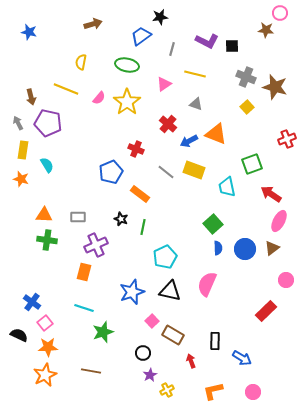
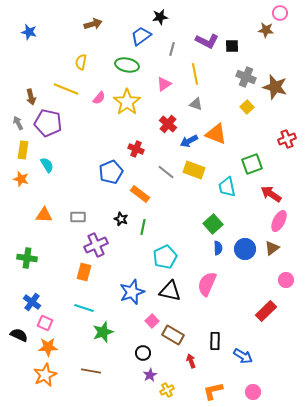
yellow line at (195, 74): rotated 65 degrees clockwise
green cross at (47, 240): moved 20 px left, 18 px down
pink square at (45, 323): rotated 28 degrees counterclockwise
blue arrow at (242, 358): moved 1 px right, 2 px up
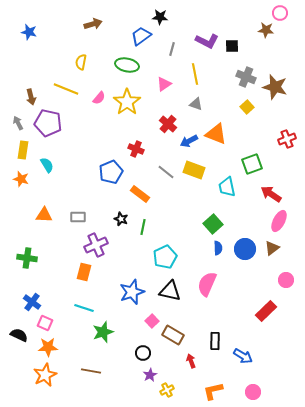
black star at (160, 17): rotated 14 degrees clockwise
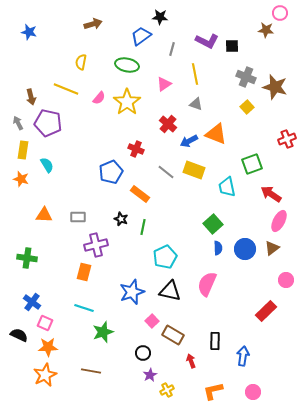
purple cross at (96, 245): rotated 10 degrees clockwise
blue arrow at (243, 356): rotated 114 degrees counterclockwise
